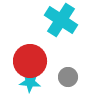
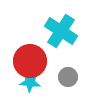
cyan cross: moved 11 px down
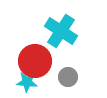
red circle: moved 5 px right
cyan star: moved 3 px left
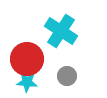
red circle: moved 8 px left, 2 px up
gray circle: moved 1 px left, 1 px up
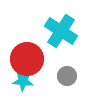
cyan star: moved 4 px left, 1 px up
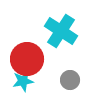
gray circle: moved 3 px right, 4 px down
cyan star: rotated 15 degrees counterclockwise
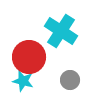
red circle: moved 2 px right, 2 px up
cyan star: rotated 25 degrees clockwise
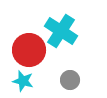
red circle: moved 7 px up
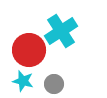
cyan cross: rotated 24 degrees clockwise
gray circle: moved 16 px left, 4 px down
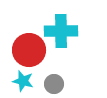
cyan cross: rotated 32 degrees clockwise
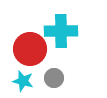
red circle: moved 1 px right, 1 px up
gray circle: moved 6 px up
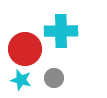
red circle: moved 5 px left
cyan star: moved 2 px left, 1 px up
